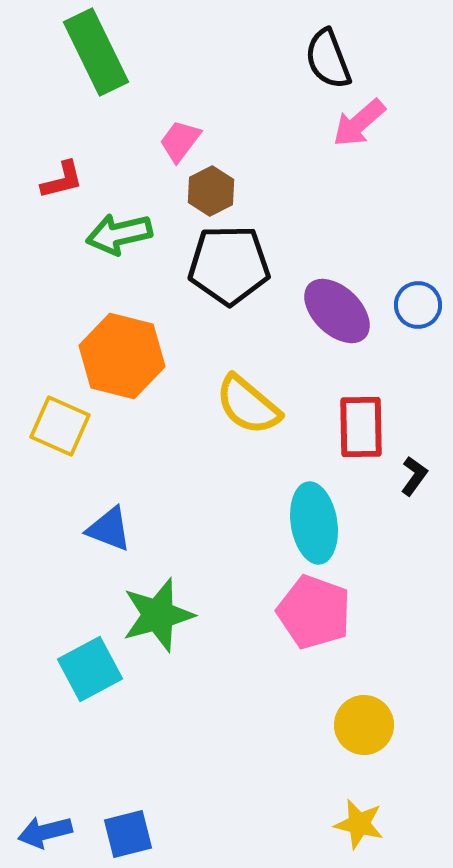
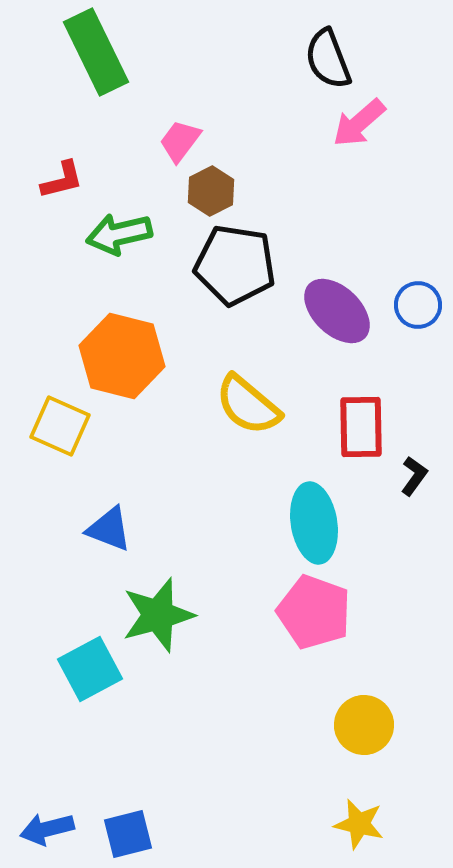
black pentagon: moved 6 px right; rotated 10 degrees clockwise
blue arrow: moved 2 px right, 3 px up
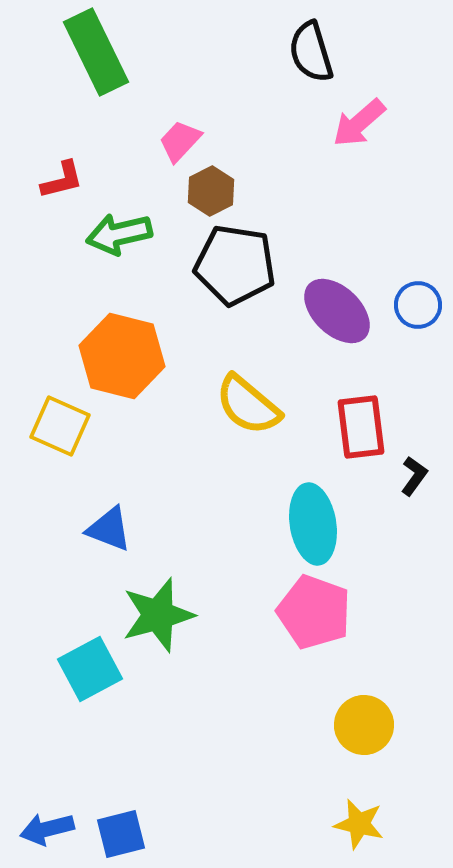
black semicircle: moved 17 px left, 7 px up; rotated 4 degrees clockwise
pink trapezoid: rotated 6 degrees clockwise
red rectangle: rotated 6 degrees counterclockwise
cyan ellipse: moved 1 px left, 1 px down
blue square: moved 7 px left
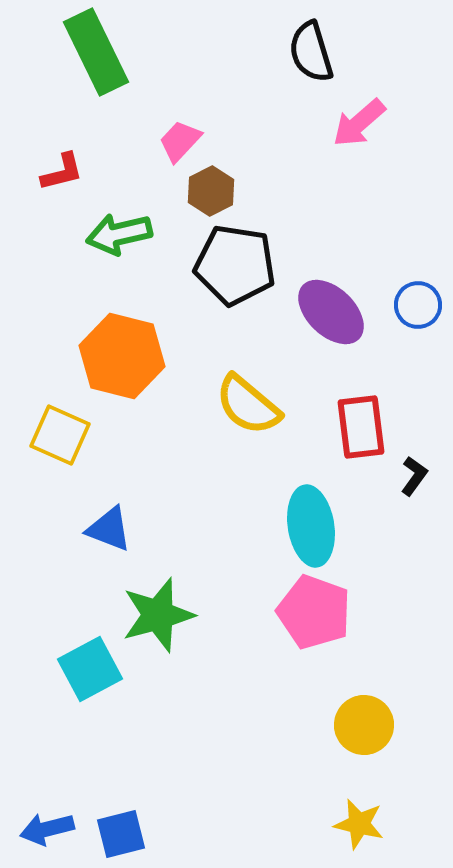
red L-shape: moved 8 px up
purple ellipse: moved 6 px left, 1 px down
yellow square: moved 9 px down
cyan ellipse: moved 2 px left, 2 px down
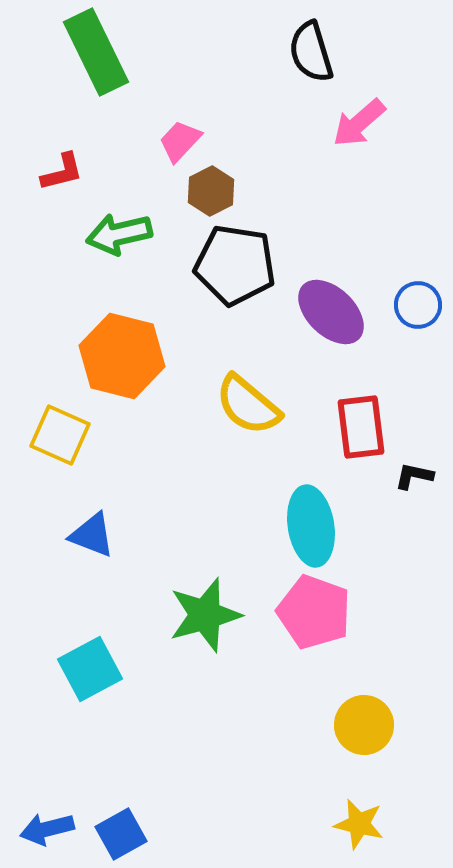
black L-shape: rotated 114 degrees counterclockwise
blue triangle: moved 17 px left, 6 px down
green star: moved 47 px right
blue square: rotated 15 degrees counterclockwise
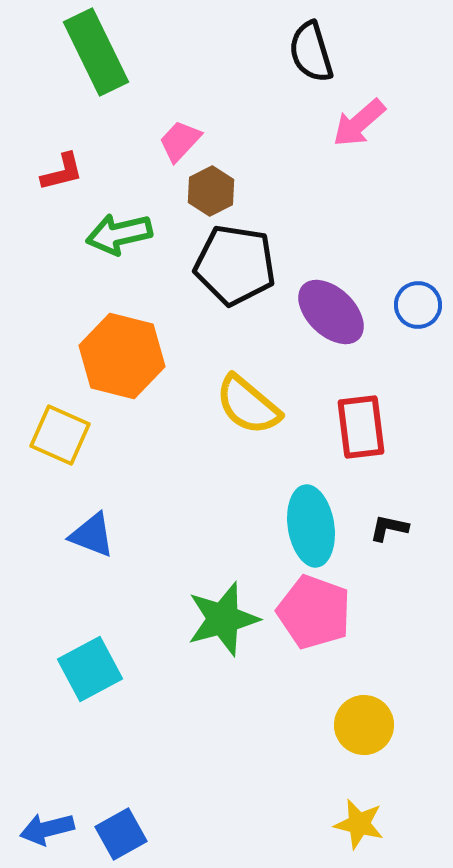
black L-shape: moved 25 px left, 52 px down
green star: moved 18 px right, 4 px down
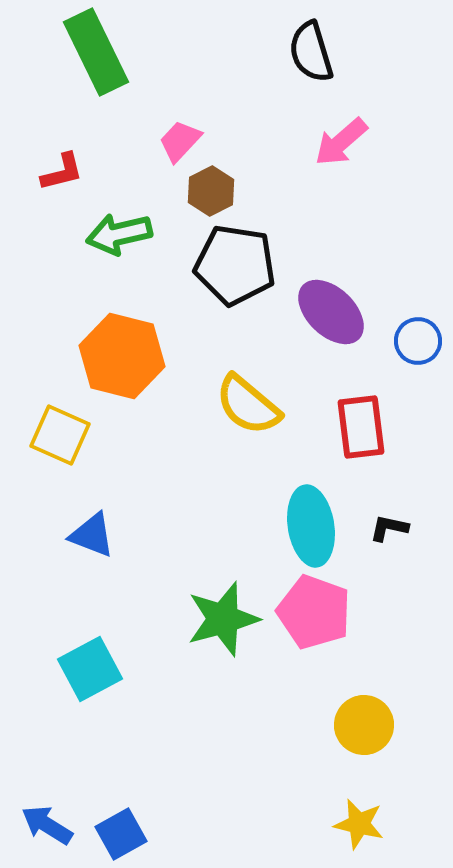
pink arrow: moved 18 px left, 19 px down
blue circle: moved 36 px down
blue arrow: moved 4 px up; rotated 46 degrees clockwise
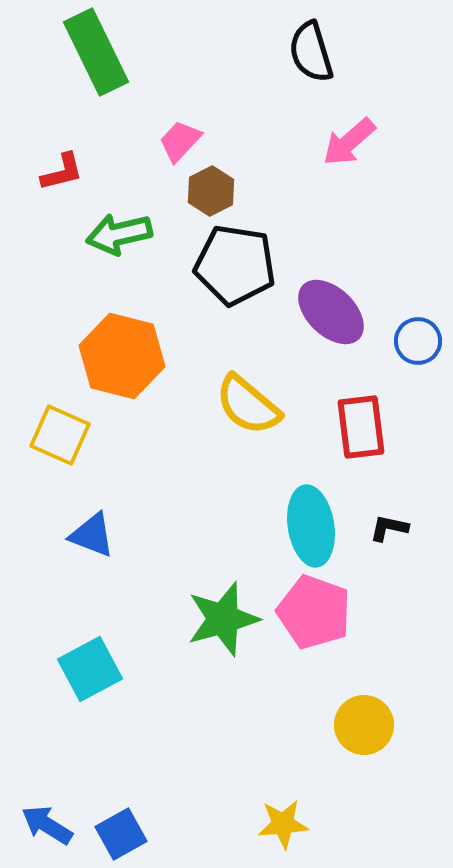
pink arrow: moved 8 px right
yellow star: moved 76 px left; rotated 18 degrees counterclockwise
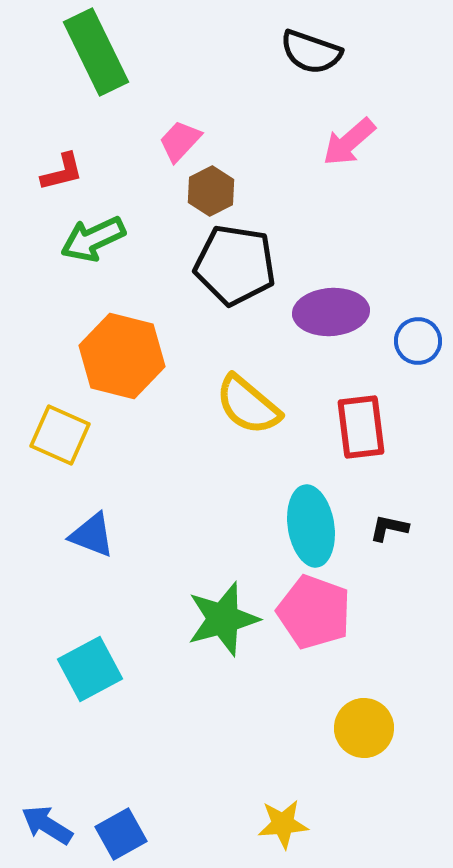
black semicircle: rotated 54 degrees counterclockwise
green arrow: moved 26 px left, 5 px down; rotated 12 degrees counterclockwise
purple ellipse: rotated 48 degrees counterclockwise
yellow circle: moved 3 px down
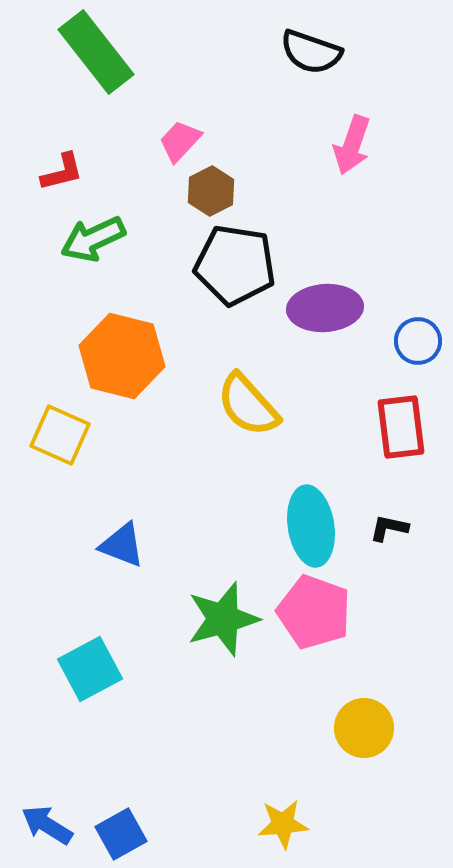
green rectangle: rotated 12 degrees counterclockwise
pink arrow: moved 3 px right, 3 px down; rotated 30 degrees counterclockwise
purple ellipse: moved 6 px left, 4 px up
yellow semicircle: rotated 8 degrees clockwise
red rectangle: moved 40 px right
blue triangle: moved 30 px right, 10 px down
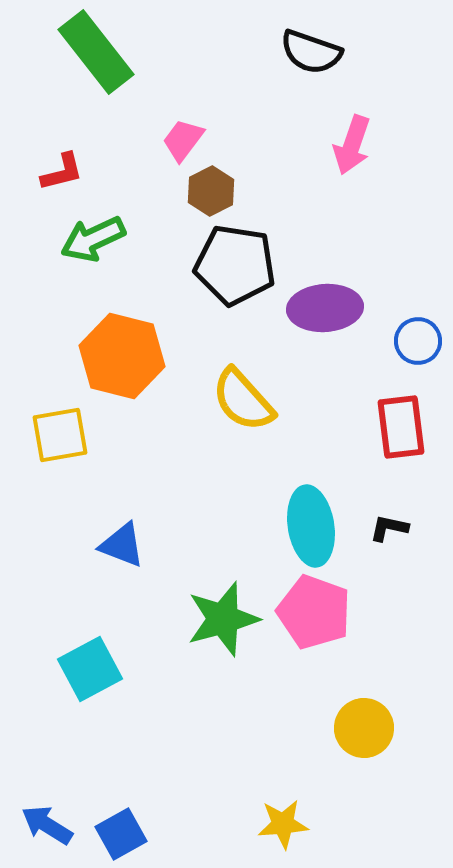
pink trapezoid: moved 3 px right, 1 px up; rotated 6 degrees counterclockwise
yellow semicircle: moved 5 px left, 5 px up
yellow square: rotated 34 degrees counterclockwise
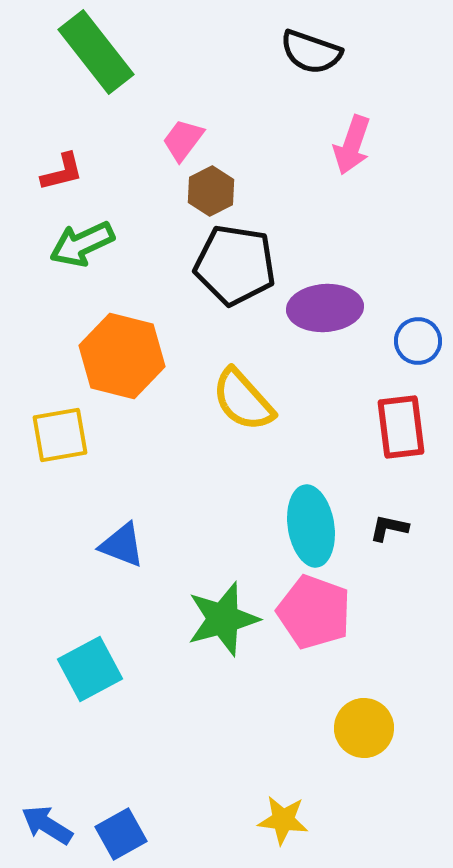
green arrow: moved 11 px left, 5 px down
yellow star: moved 4 px up; rotated 12 degrees clockwise
